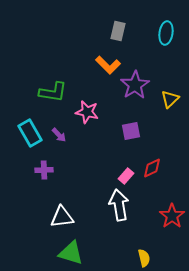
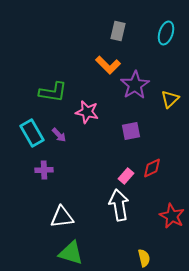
cyan ellipse: rotated 10 degrees clockwise
cyan rectangle: moved 2 px right
red star: rotated 10 degrees counterclockwise
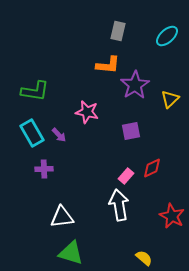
cyan ellipse: moved 1 px right, 3 px down; rotated 30 degrees clockwise
orange L-shape: rotated 40 degrees counterclockwise
green L-shape: moved 18 px left, 1 px up
purple cross: moved 1 px up
yellow semicircle: rotated 36 degrees counterclockwise
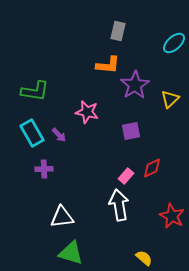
cyan ellipse: moved 7 px right, 7 px down
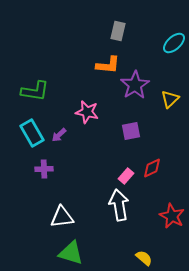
purple arrow: rotated 91 degrees clockwise
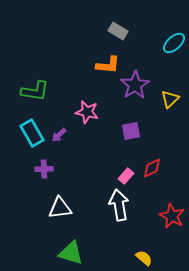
gray rectangle: rotated 72 degrees counterclockwise
white triangle: moved 2 px left, 9 px up
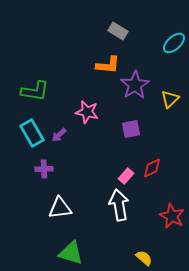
purple square: moved 2 px up
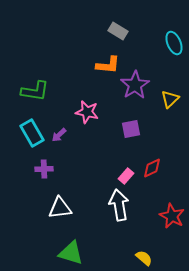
cyan ellipse: rotated 70 degrees counterclockwise
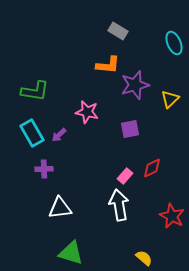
purple star: rotated 16 degrees clockwise
purple square: moved 1 px left
pink rectangle: moved 1 px left
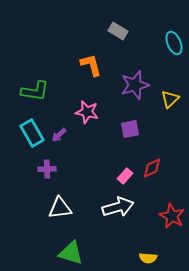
orange L-shape: moved 17 px left; rotated 110 degrees counterclockwise
purple cross: moved 3 px right
white arrow: moved 1 px left, 2 px down; rotated 84 degrees clockwise
yellow semicircle: moved 4 px right; rotated 144 degrees clockwise
